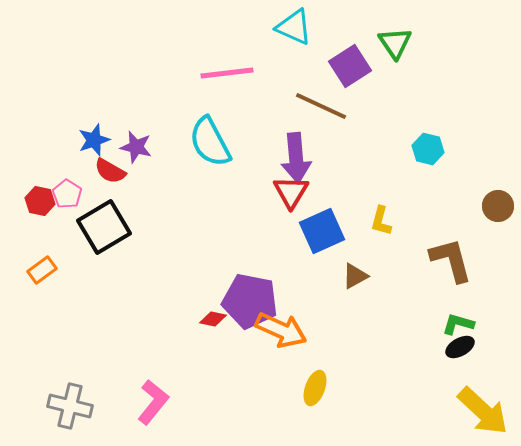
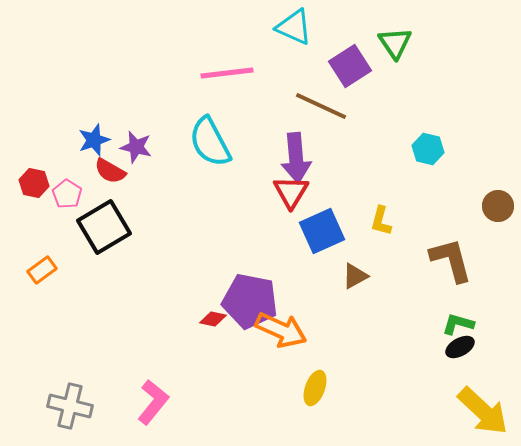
red hexagon: moved 6 px left, 18 px up
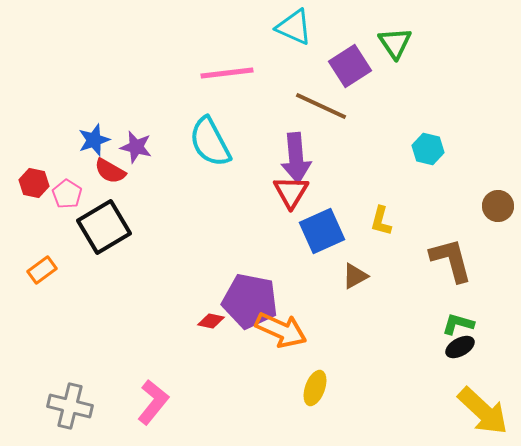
red diamond: moved 2 px left, 2 px down
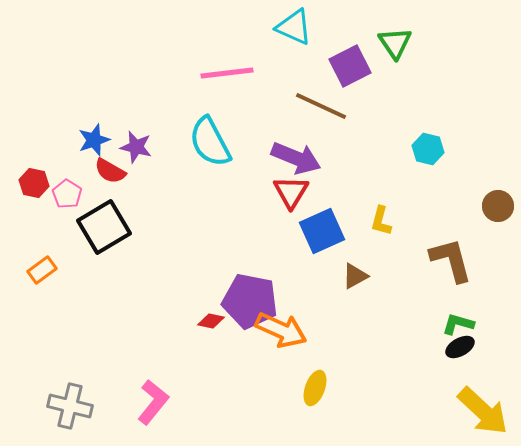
purple square: rotated 6 degrees clockwise
purple arrow: rotated 63 degrees counterclockwise
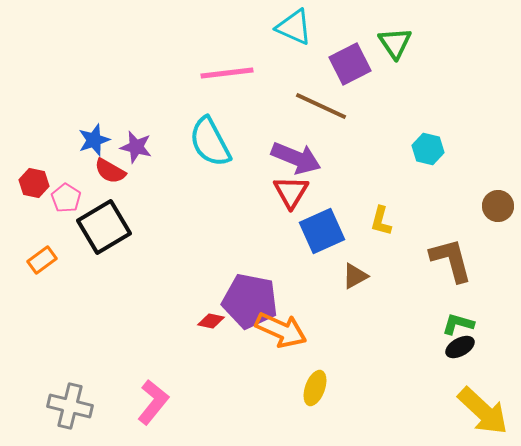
purple square: moved 2 px up
pink pentagon: moved 1 px left, 4 px down
orange rectangle: moved 10 px up
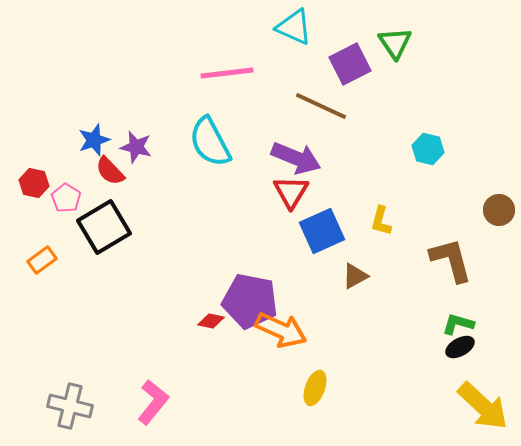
red semicircle: rotated 16 degrees clockwise
brown circle: moved 1 px right, 4 px down
yellow arrow: moved 5 px up
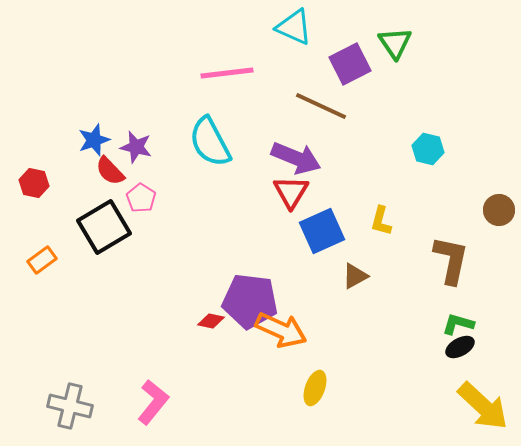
pink pentagon: moved 75 px right
brown L-shape: rotated 27 degrees clockwise
purple pentagon: rotated 4 degrees counterclockwise
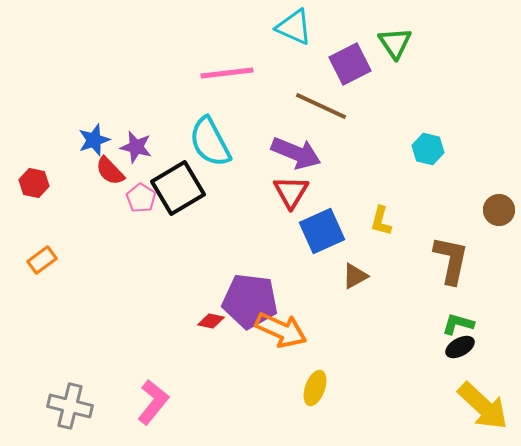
purple arrow: moved 5 px up
black square: moved 74 px right, 39 px up
